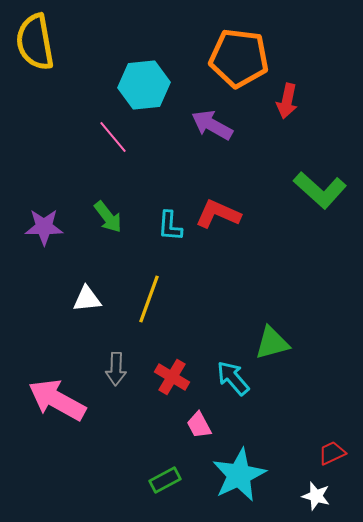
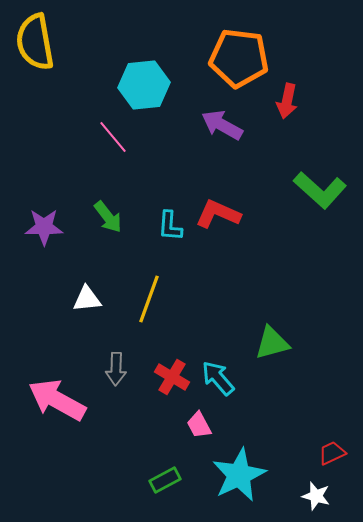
purple arrow: moved 10 px right
cyan arrow: moved 15 px left
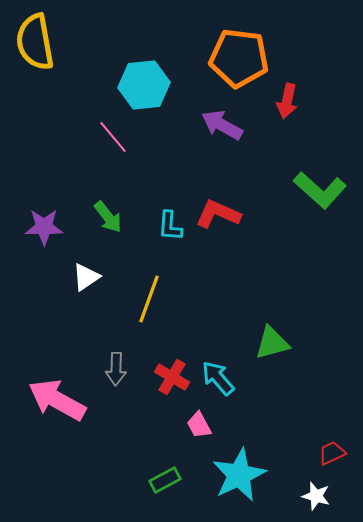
white triangle: moved 1 px left, 22 px up; rotated 28 degrees counterclockwise
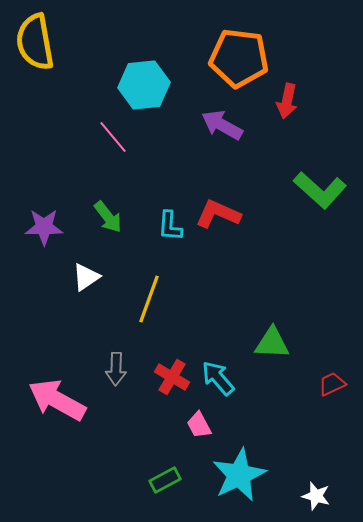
green triangle: rotated 18 degrees clockwise
red trapezoid: moved 69 px up
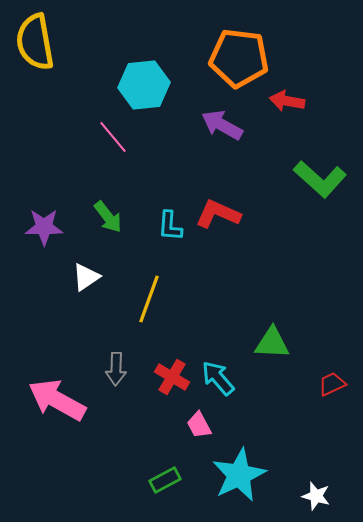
red arrow: rotated 88 degrees clockwise
green L-shape: moved 11 px up
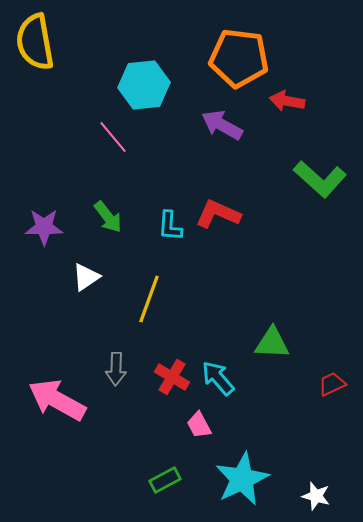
cyan star: moved 3 px right, 4 px down
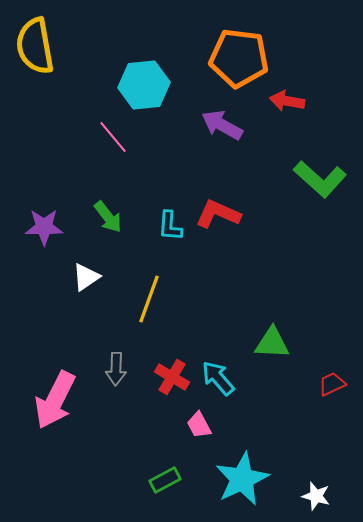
yellow semicircle: moved 4 px down
pink arrow: moved 2 px left; rotated 92 degrees counterclockwise
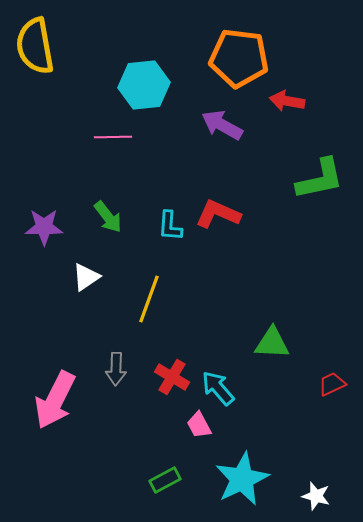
pink line: rotated 51 degrees counterclockwise
green L-shape: rotated 54 degrees counterclockwise
cyan arrow: moved 10 px down
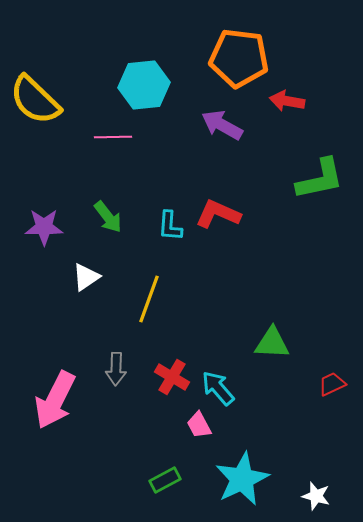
yellow semicircle: moved 54 px down; rotated 36 degrees counterclockwise
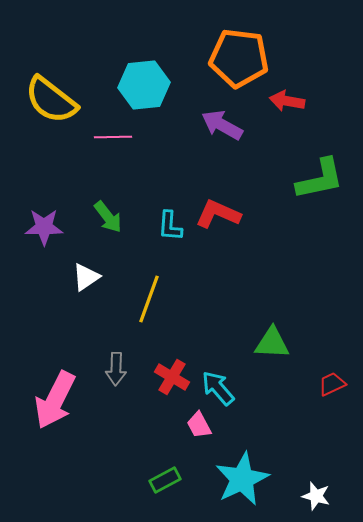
yellow semicircle: moved 16 px right; rotated 6 degrees counterclockwise
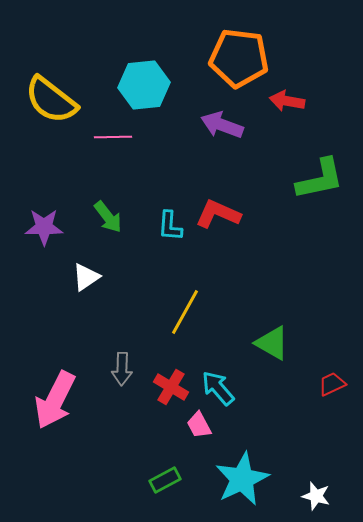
purple arrow: rotated 9 degrees counterclockwise
yellow line: moved 36 px right, 13 px down; rotated 9 degrees clockwise
green triangle: rotated 27 degrees clockwise
gray arrow: moved 6 px right
red cross: moved 1 px left, 10 px down
